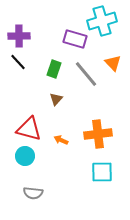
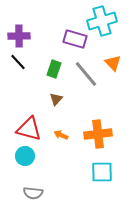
orange arrow: moved 5 px up
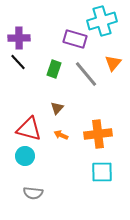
purple cross: moved 2 px down
orange triangle: rotated 24 degrees clockwise
brown triangle: moved 1 px right, 9 px down
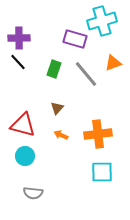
orange triangle: rotated 30 degrees clockwise
red triangle: moved 6 px left, 4 px up
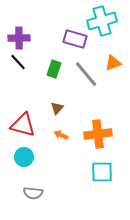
cyan circle: moved 1 px left, 1 px down
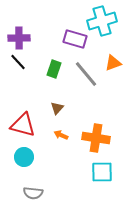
orange cross: moved 2 px left, 4 px down; rotated 16 degrees clockwise
